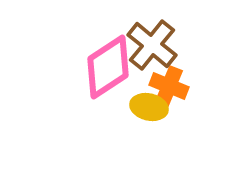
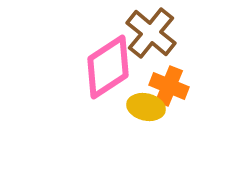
brown cross: moved 1 px left, 12 px up
yellow ellipse: moved 3 px left
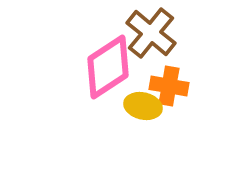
orange cross: rotated 12 degrees counterclockwise
yellow ellipse: moved 3 px left, 1 px up
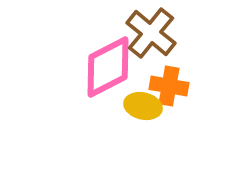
pink diamond: rotated 6 degrees clockwise
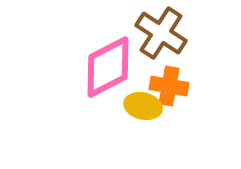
brown cross: moved 10 px right; rotated 6 degrees counterclockwise
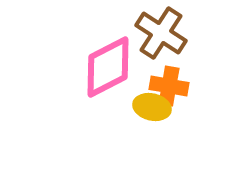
yellow ellipse: moved 9 px right, 1 px down
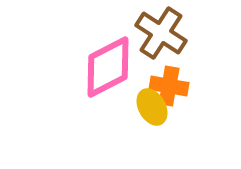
yellow ellipse: rotated 48 degrees clockwise
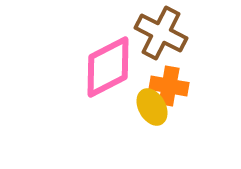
brown cross: rotated 6 degrees counterclockwise
